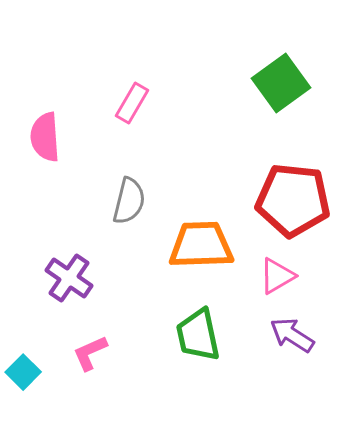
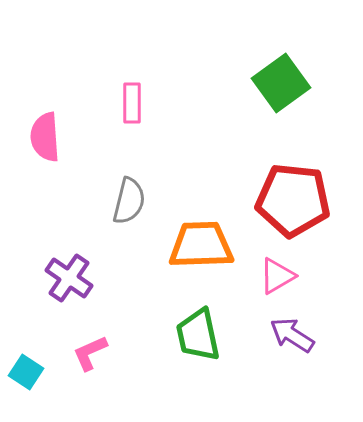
pink rectangle: rotated 30 degrees counterclockwise
cyan square: moved 3 px right; rotated 12 degrees counterclockwise
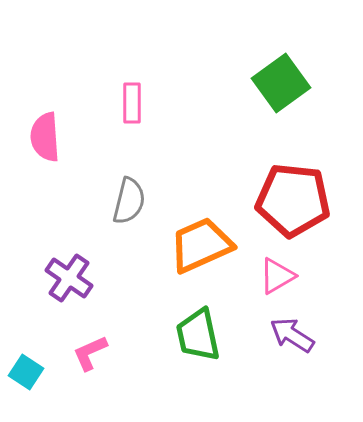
orange trapezoid: rotated 22 degrees counterclockwise
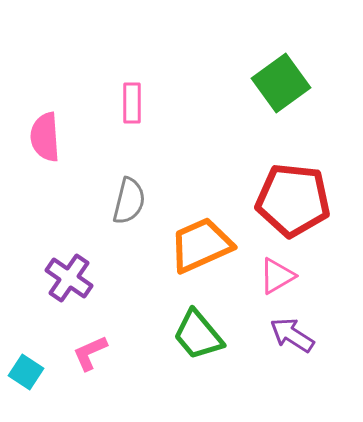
green trapezoid: rotated 28 degrees counterclockwise
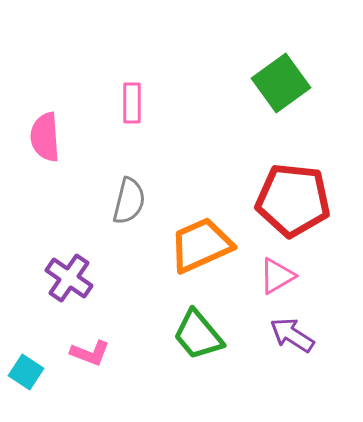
pink L-shape: rotated 135 degrees counterclockwise
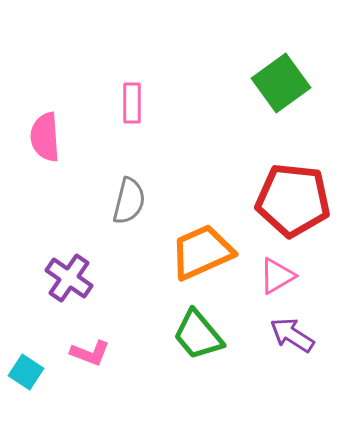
orange trapezoid: moved 1 px right, 7 px down
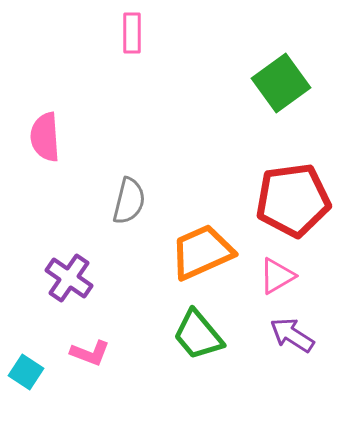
pink rectangle: moved 70 px up
red pentagon: rotated 14 degrees counterclockwise
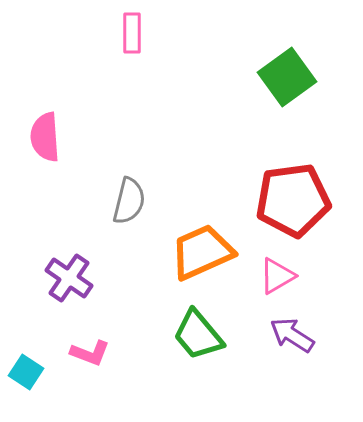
green square: moved 6 px right, 6 px up
